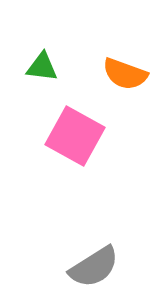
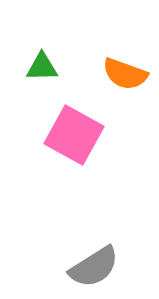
green triangle: rotated 8 degrees counterclockwise
pink square: moved 1 px left, 1 px up
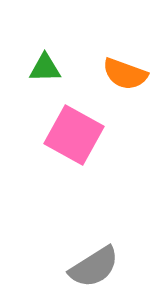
green triangle: moved 3 px right, 1 px down
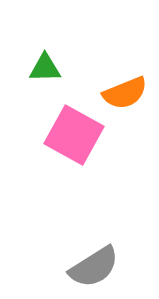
orange semicircle: moved 19 px down; rotated 42 degrees counterclockwise
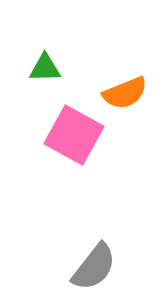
gray semicircle: rotated 20 degrees counterclockwise
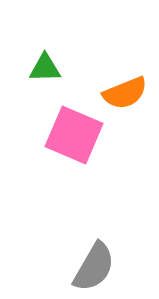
pink square: rotated 6 degrees counterclockwise
gray semicircle: rotated 8 degrees counterclockwise
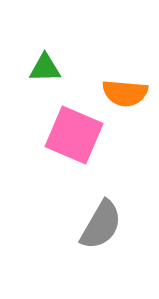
orange semicircle: rotated 27 degrees clockwise
gray semicircle: moved 7 px right, 42 px up
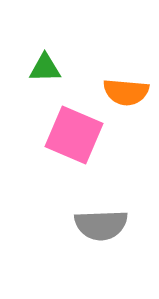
orange semicircle: moved 1 px right, 1 px up
gray semicircle: rotated 58 degrees clockwise
